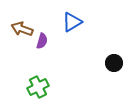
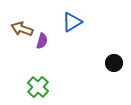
green cross: rotated 20 degrees counterclockwise
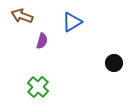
brown arrow: moved 13 px up
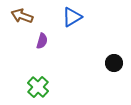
blue triangle: moved 5 px up
